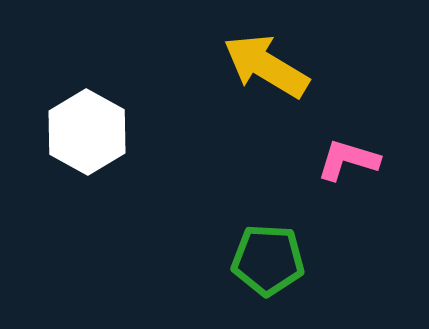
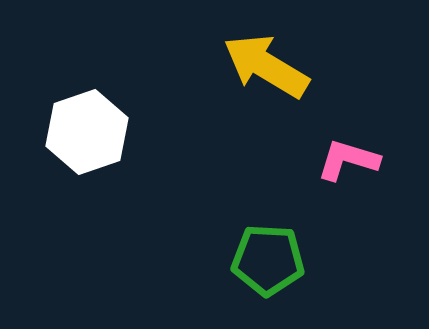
white hexagon: rotated 12 degrees clockwise
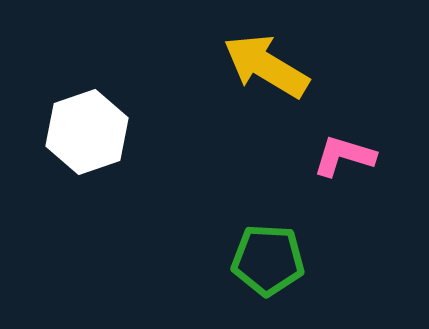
pink L-shape: moved 4 px left, 4 px up
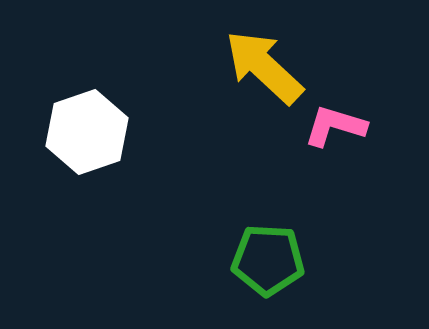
yellow arrow: moved 2 px left, 1 px down; rotated 12 degrees clockwise
pink L-shape: moved 9 px left, 30 px up
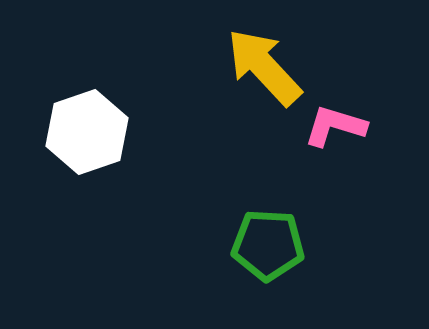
yellow arrow: rotated 4 degrees clockwise
green pentagon: moved 15 px up
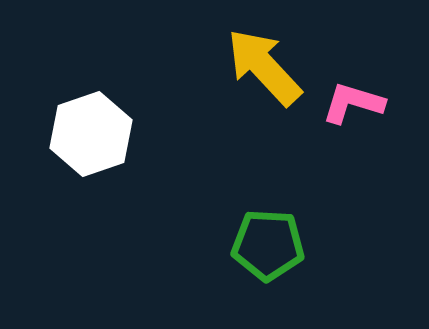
pink L-shape: moved 18 px right, 23 px up
white hexagon: moved 4 px right, 2 px down
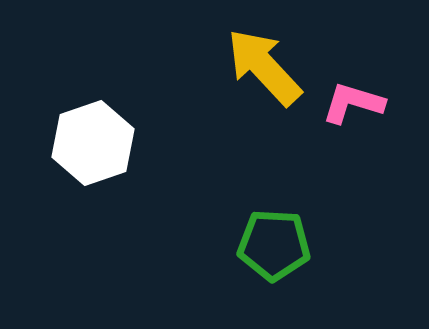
white hexagon: moved 2 px right, 9 px down
green pentagon: moved 6 px right
